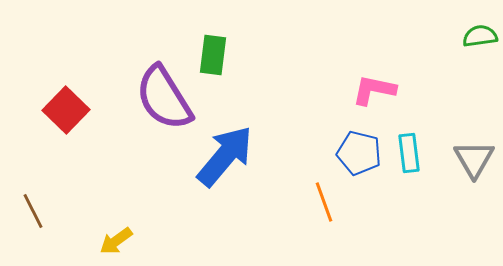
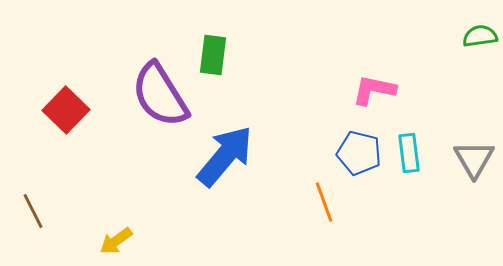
purple semicircle: moved 4 px left, 3 px up
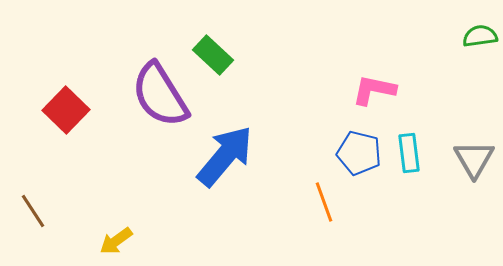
green rectangle: rotated 54 degrees counterclockwise
brown line: rotated 6 degrees counterclockwise
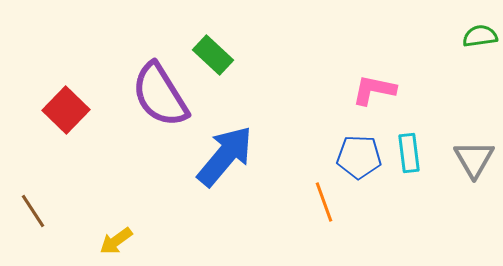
blue pentagon: moved 4 px down; rotated 12 degrees counterclockwise
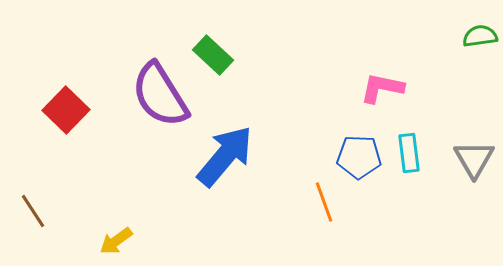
pink L-shape: moved 8 px right, 2 px up
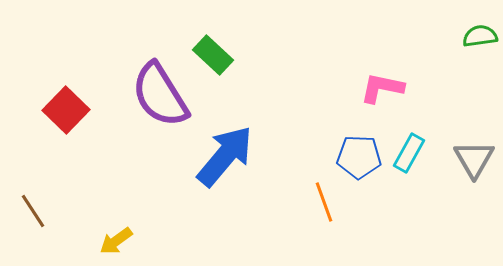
cyan rectangle: rotated 36 degrees clockwise
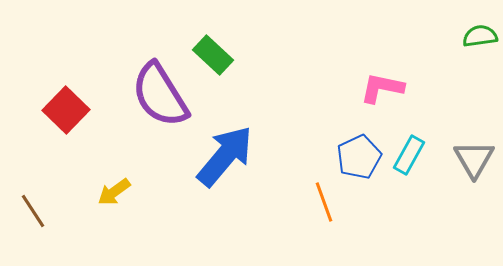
cyan rectangle: moved 2 px down
blue pentagon: rotated 27 degrees counterclockwise
yellow arrow: moved 2 px left, 49 px up
